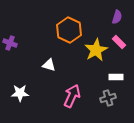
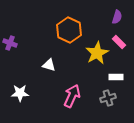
yellow star: moved 1 px right, 3 px down
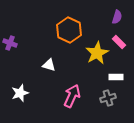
white star: rotated 18 degrees counterclockwise
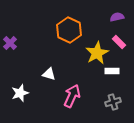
purple semicircle: rotated 120 degrees counterclockwise
purple cross: rotated 24 degrees clockwise
white triangle: moved 9 px down
white rectangle: moved 4 px left, 6 px up
gray cross: moved 5 px right, 4 px down
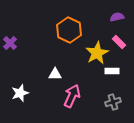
white triangle: moved 6 px right; rotated 16 degrees counterclockwise
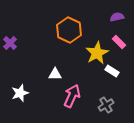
white rectangle: rotated 32 degrees clockwise
gray cross: moved 7 px left, 3 px down; rotated 14 degrees counterclockwise
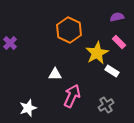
white star: moved 8 px right, 15 px down
